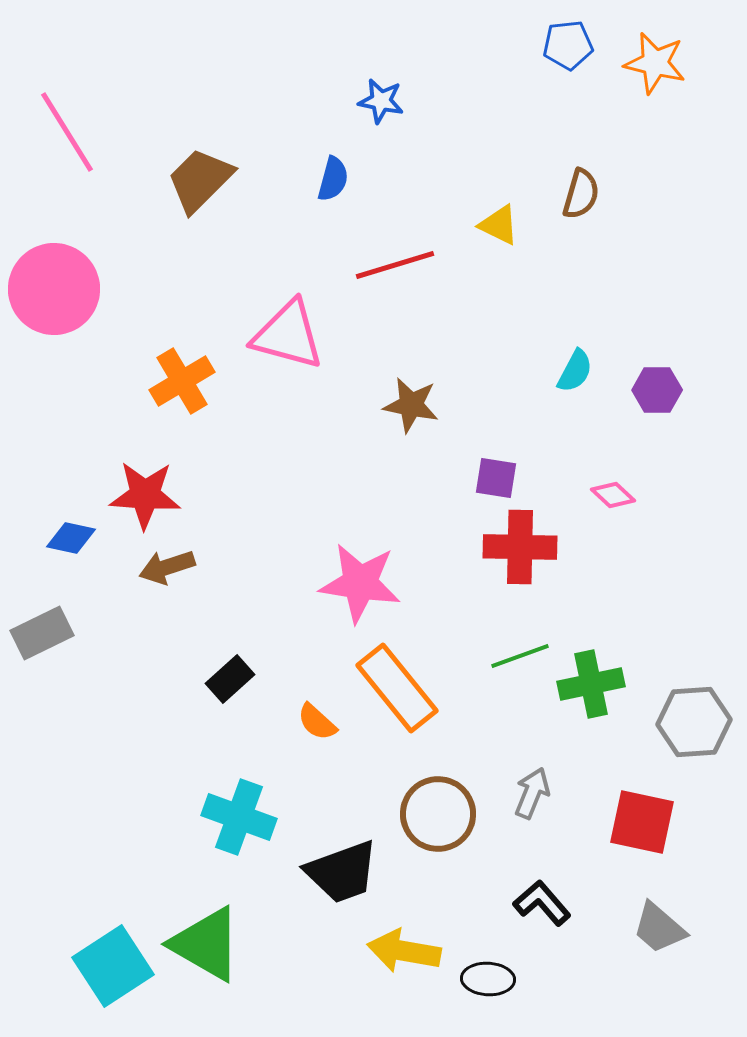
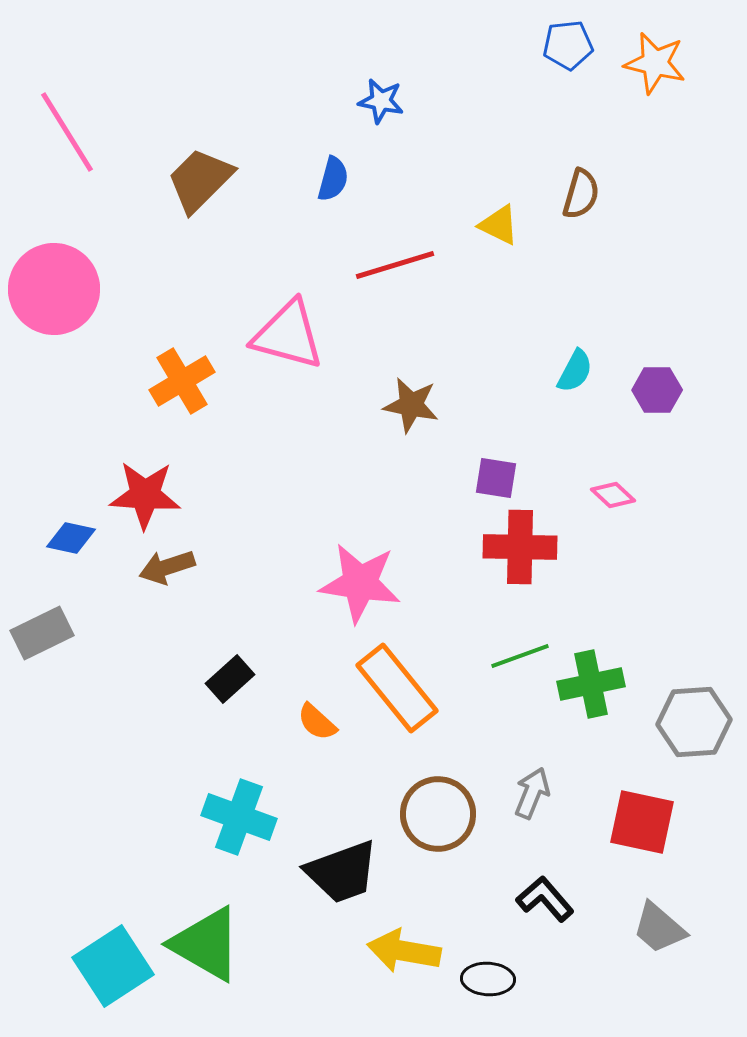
black L-shape: moved 3 px right, 4 px up
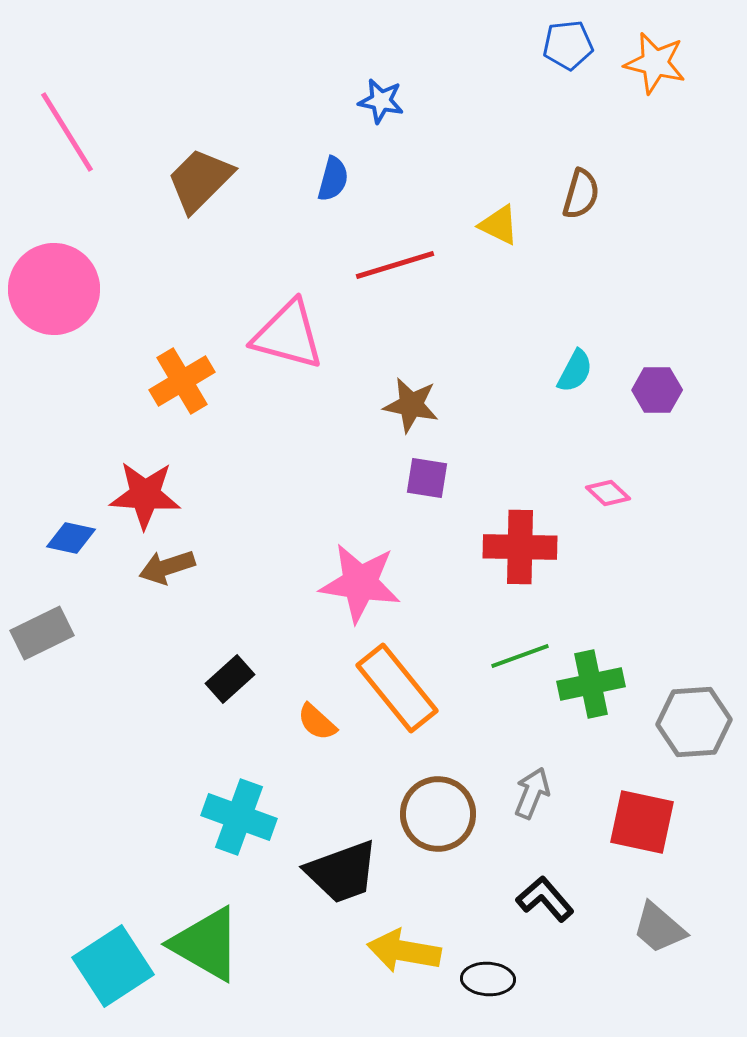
purple square: moved 69 px left
pink diamond: moved 5 px left, 2 px up
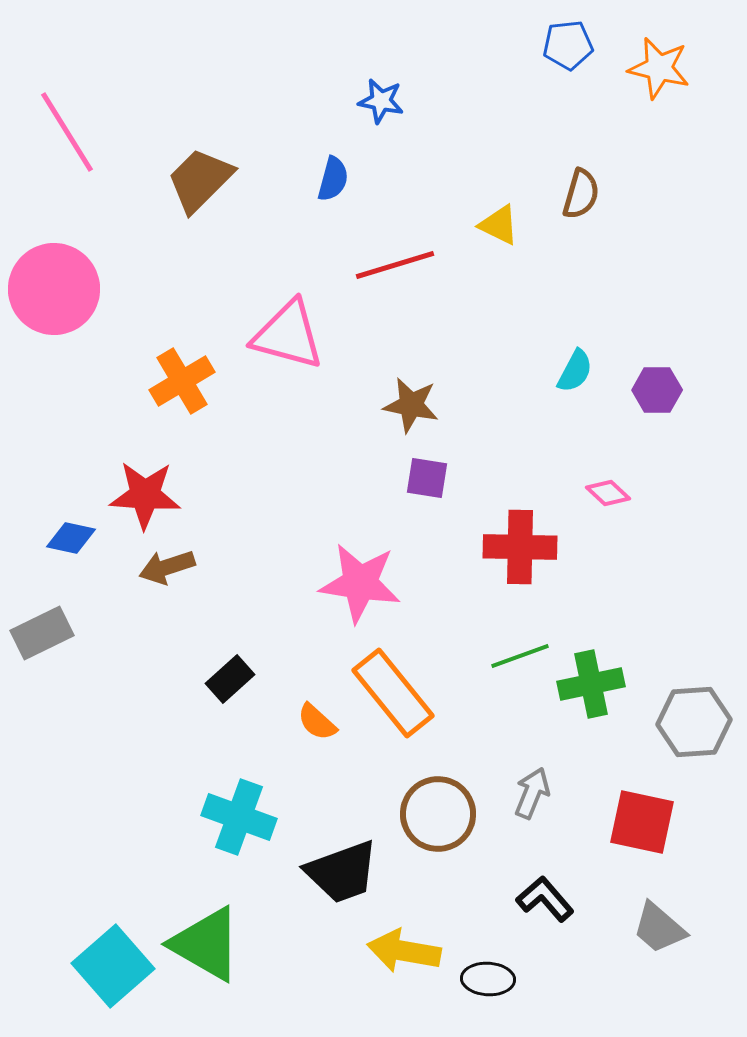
orange star: moved 4 px right, 5 px down
orange rectangle: moved 4 px left, 5 px down
cyan square: rotated 8 degrees counterclockwise
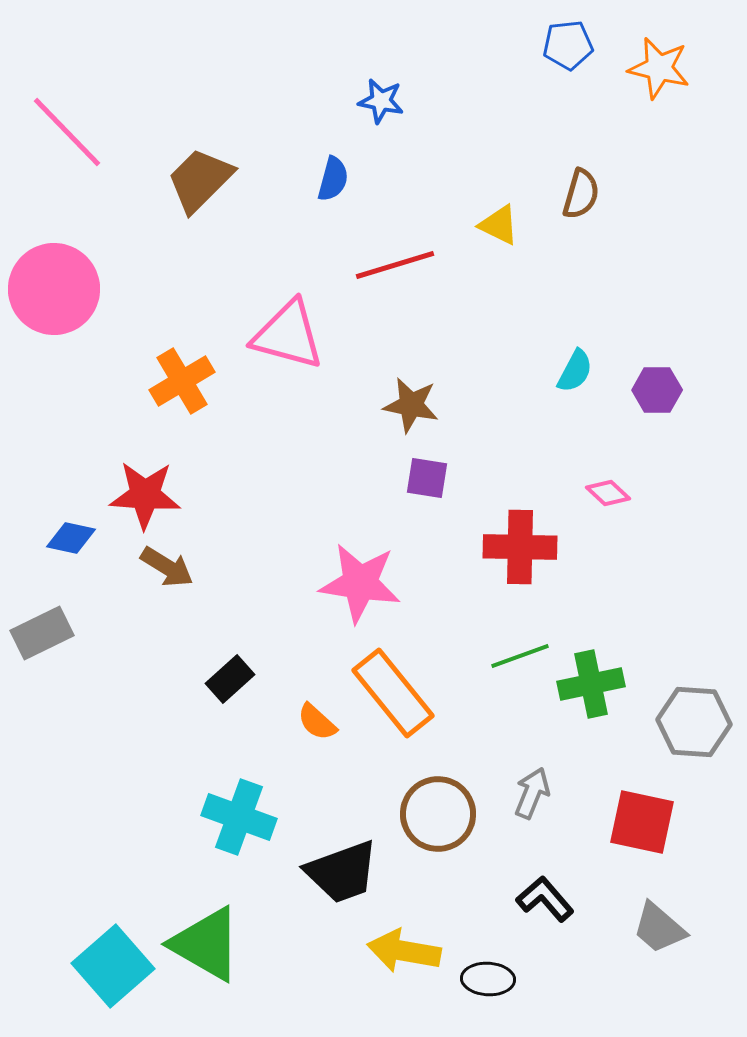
pink line: rotated 12 degrees counterclockwise
brown arrow: rotated 130 degrees counterclockwise
gray hexagon: rotated 8 degrees clockwise
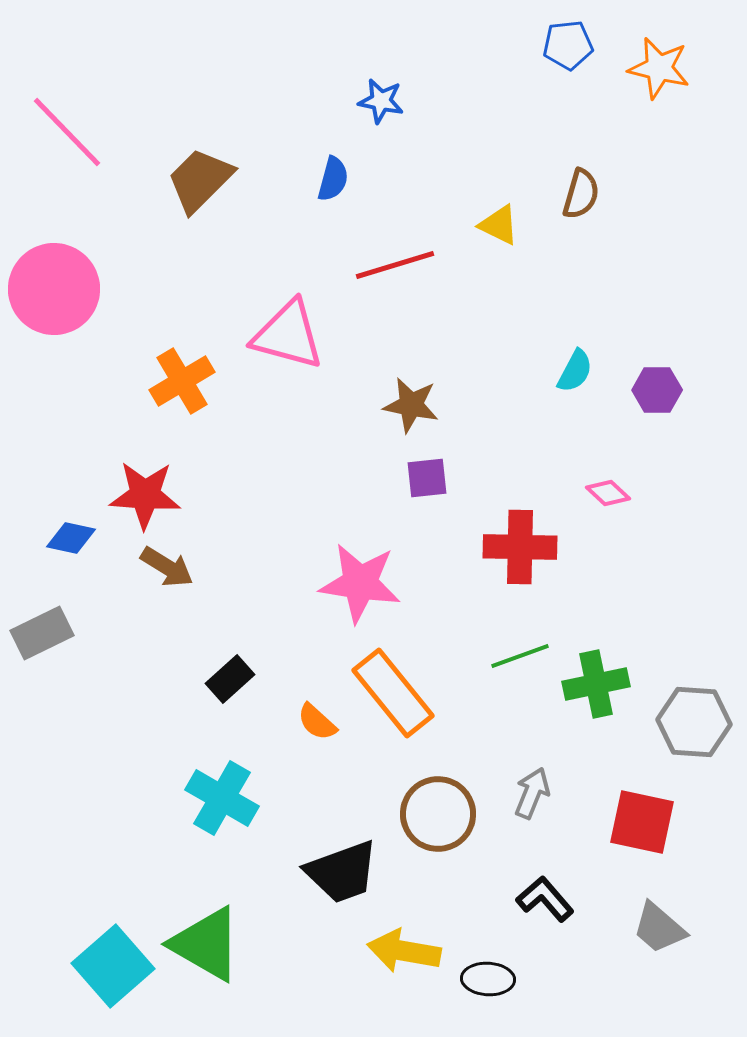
purple square: rotated 15 degrees counterclockwise
green cross: moved 5 px right
cyan cross: moved 17 px left, 19 px up; rotated 10 degrees clockwise
